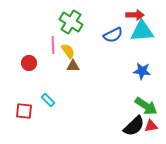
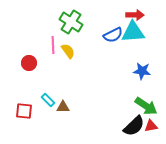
cyan triangle: moved 9 px left, 1 px down
brown triangle: moved 10 px left, 41 px down
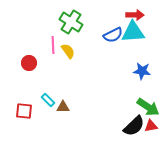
green arrow: moved 2 px right, 1 px down
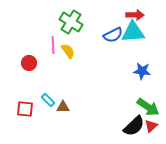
red square: moved 1 px right, 2 px up
red triangle: rotated 32 degrees counterclockwise
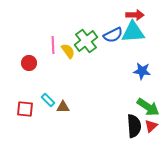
green cross: moved 15 px right, 19 px down; rotated 20 degrees clockwise
black semicircle: rotated 50 degrees counterclockwise
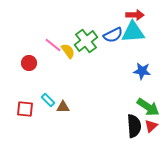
pink line: rotated 48 degrees counterclockwise
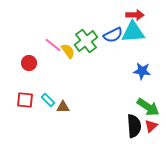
red square: moved 9 px up
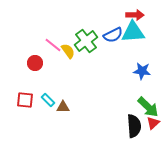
red circle: moved 6 px right
green arrow: rotated 10 degrees clockwise
red triangle: moved 2 px right, 3 px up
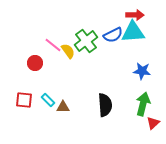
red square: moved 1 px left
green arrow: moved 5 px left, 3 px up; rotated 120 degrees counterclockwise
black semicircle: moved 29 px left, 21 px up
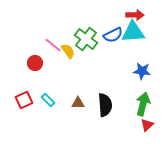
green cross: moved 2 px up; rotated 15 degrees counterclockwise
red square: rotated 30 degrees counterclockwise
brown triangle: moved 15 px right, 4 px up
red triangle: moved 6 px left, 2 px down
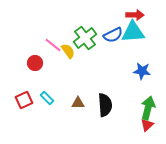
green cross: moved 1 px left, 1 px up; rotated 15 degrees clockwise
cyan rectangle: moved 1 px left, 2 px up
green arrow: moved 5 px right, 4 px down
